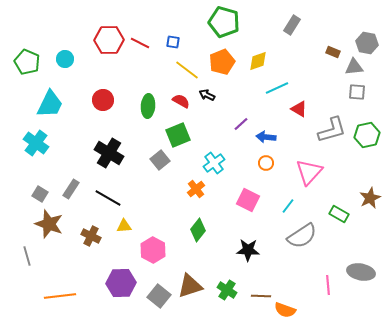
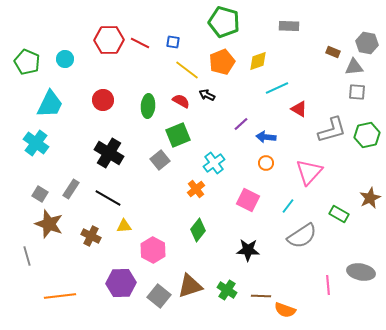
gray rectangle at (292, 25): moved 3 px left, 1 px down; rotated 60 degrees clockwise
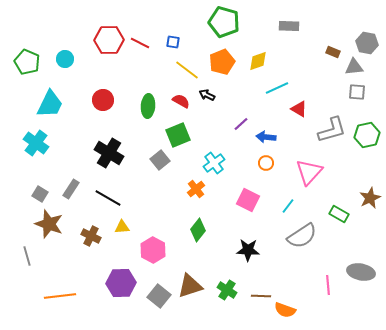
yellow triangle at (124, 226): moved 2 px left, 1 px down
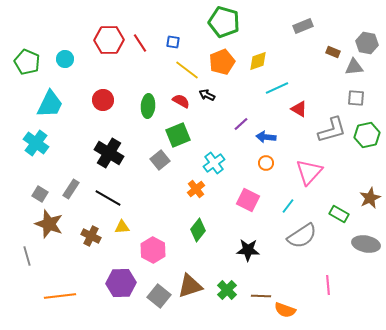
gray rectangle at (289, 26): moved 14 px right; rotated 24 degrees counterclockwise
red line at (140, 43): rotated 30 degrees clockwise
gray square at (357, 92): moved 1 px left, 6 px down
gray ellipse at (361, 272): moved 5 px right, 28 px up
green cross at (227, 290): rotated 12 degrees clockwise
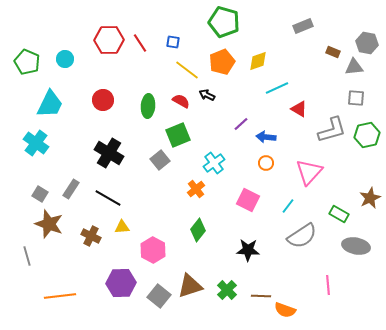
gray ellipse at (366, 244): moved 10 px left, 2 px down
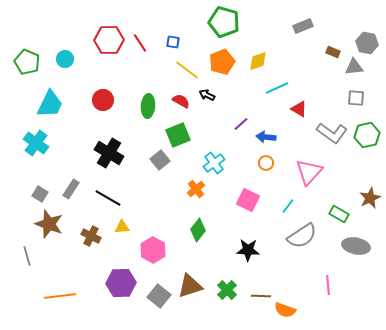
gray L-shape at (332, 130): moved 3 px down; rotated 52 degrees clockwise
